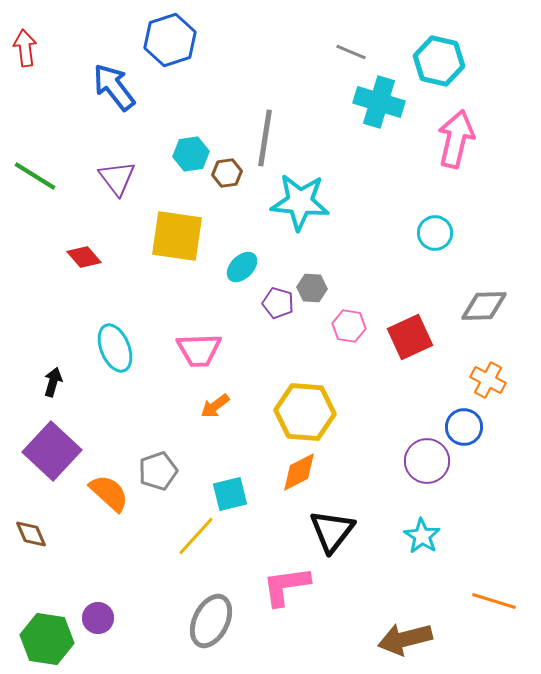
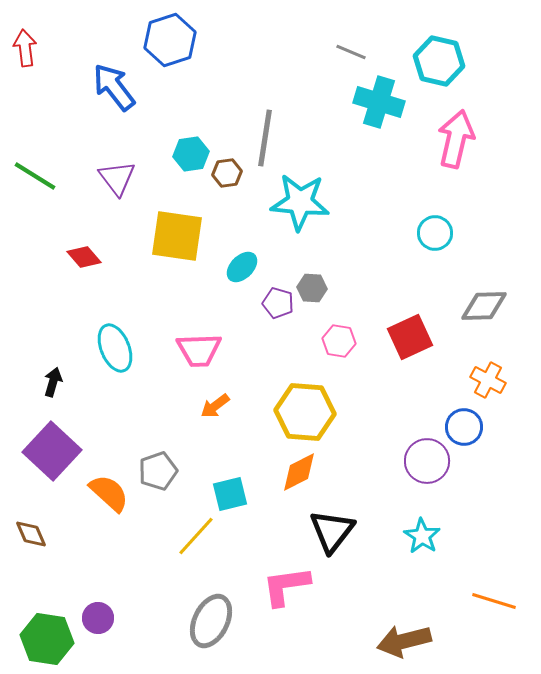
pink hexagon at (349, 326): moved 10 px left, 15 px down
brown arrow at (405, 639): moved 1 px left, 2 px down
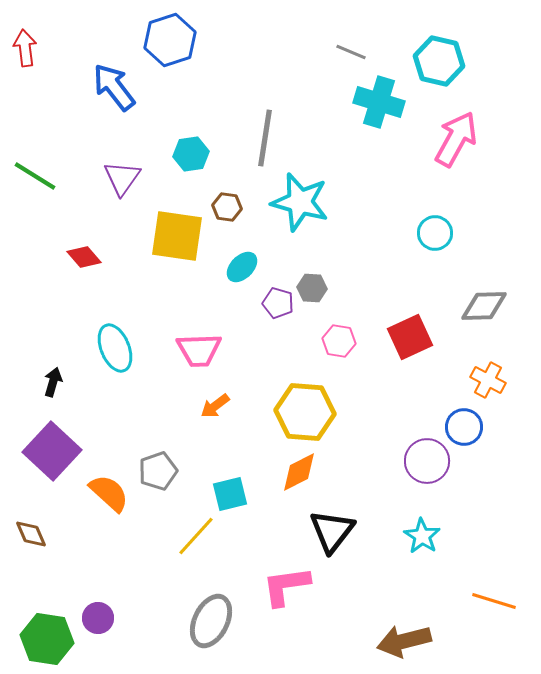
pink arrow at (456, 139): rotated 16 degrees clockwise
brown hexagon at (227, 173): moved 34 px down; rotated 16 degrees clockwise
purple triangle at (117, 178): moved 5 px right; rotated 12 degrees clockwise
cyan star at (300, 202): rotated 10 degrees clockwise
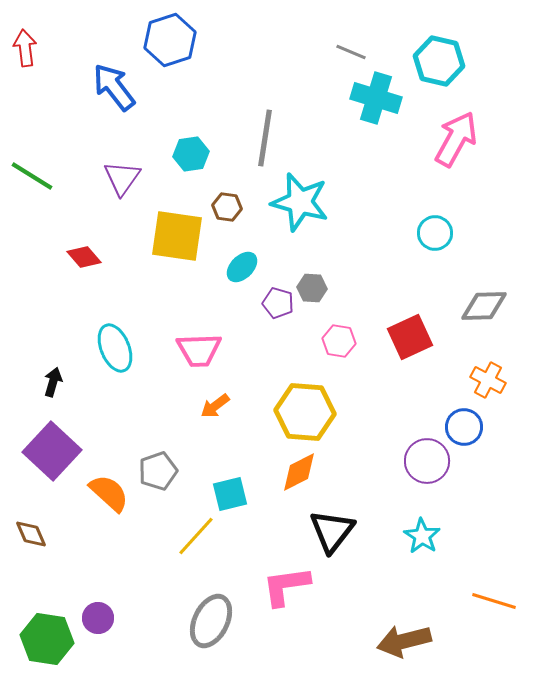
cyan cross at (379, 102): moved 3 px left, 4 px up
green line at (35, 176): moved 3 px left
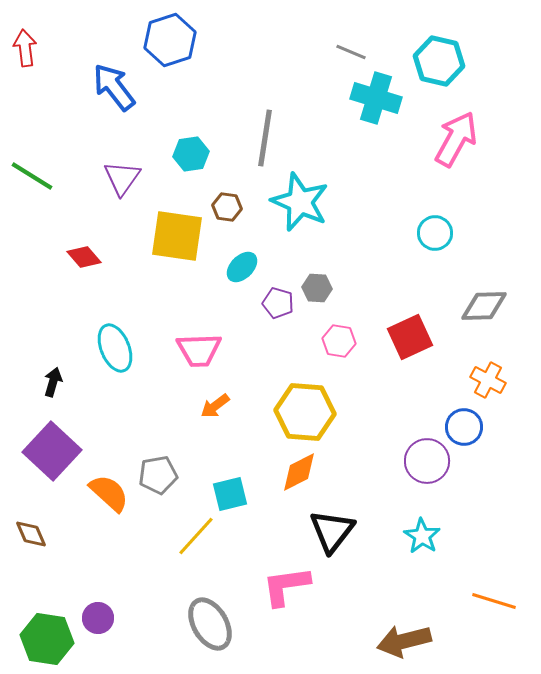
cyan star at (300, 202): rotated 8 degrees clockwise
gray hexagon at (312, 288): moved 5 px right
gray pentagon at (158, 471): moved 4 px down; rotated 9 degrees clockwise
gray ellipse at (211, 621): moved 1 px left, 3 px down; rotated 56 degrees counterclockwise
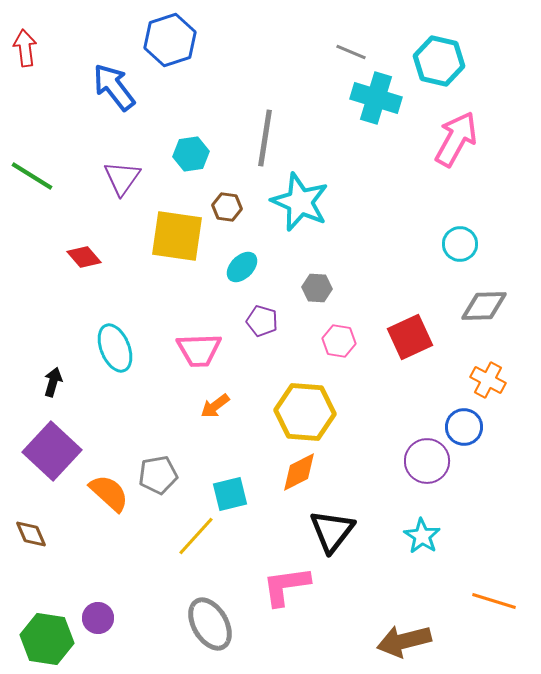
cyan circle at (435, 233): moved 25 px right, 11 px down
purple pentagon at (278, 303): moved 16 px left, 18 px down
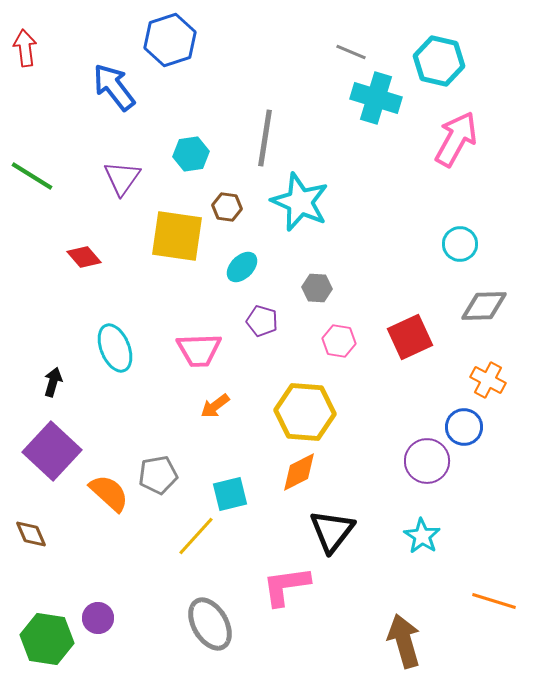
brown arrow at (404, 641): rotated 88 degrees clockwise
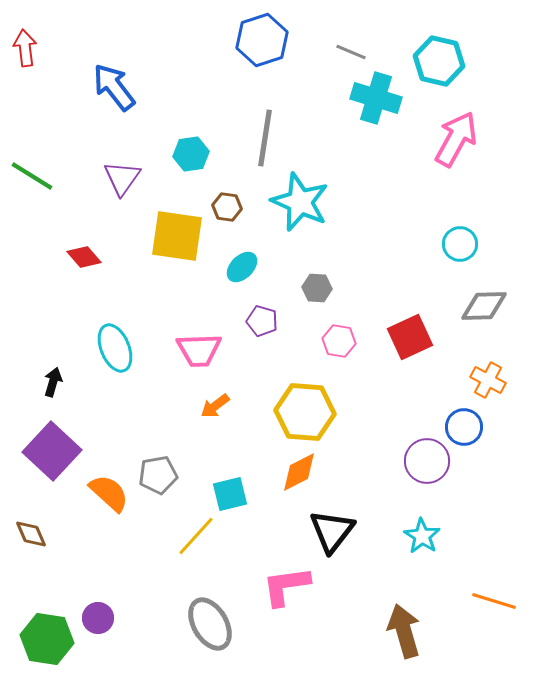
blue hexagon at (170, 40): moved 92 px right
brown arrow at (404, 641): moved 10 px up
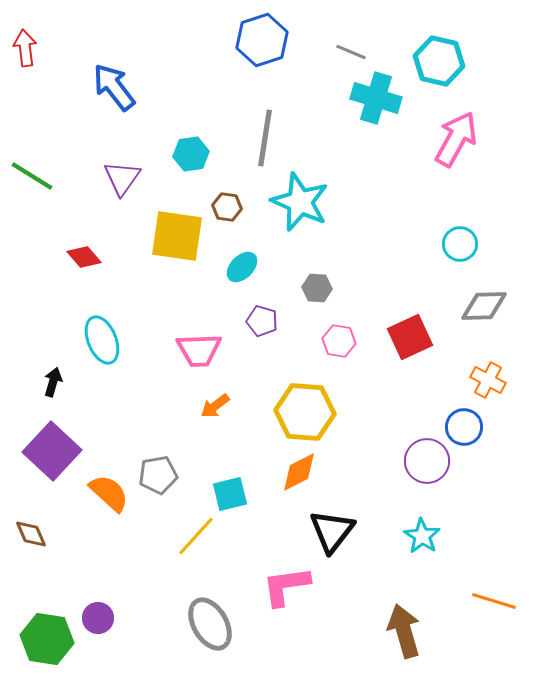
cyan ellipse at (115, 348): moved 13 px left, 8 px up
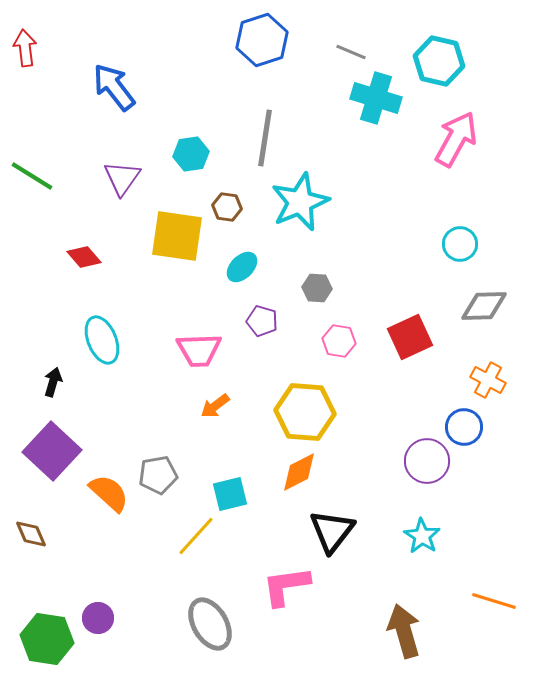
cyan star at (300, 202): rotated 26 degrees clockwise
